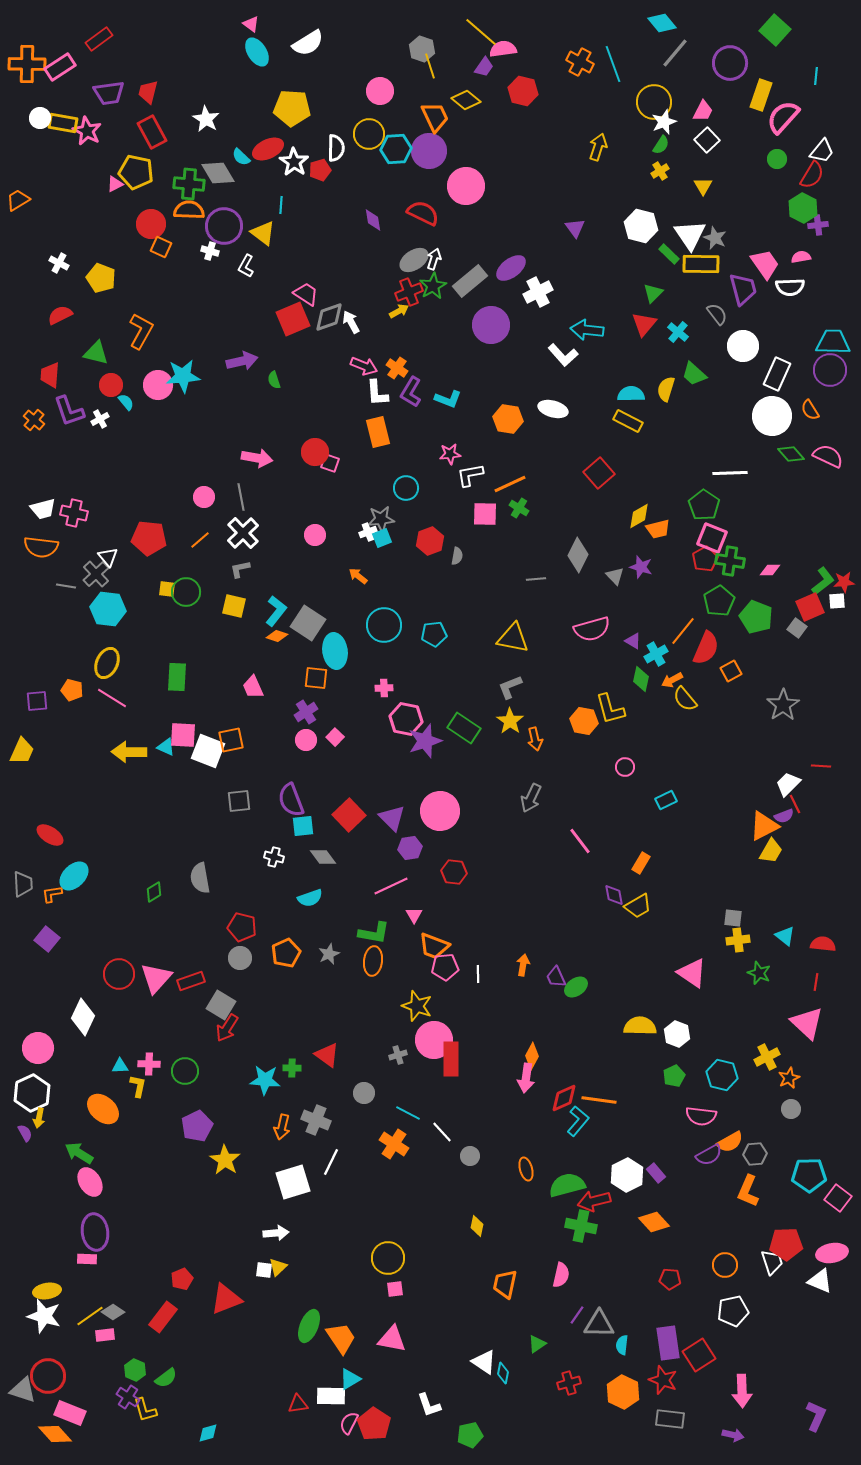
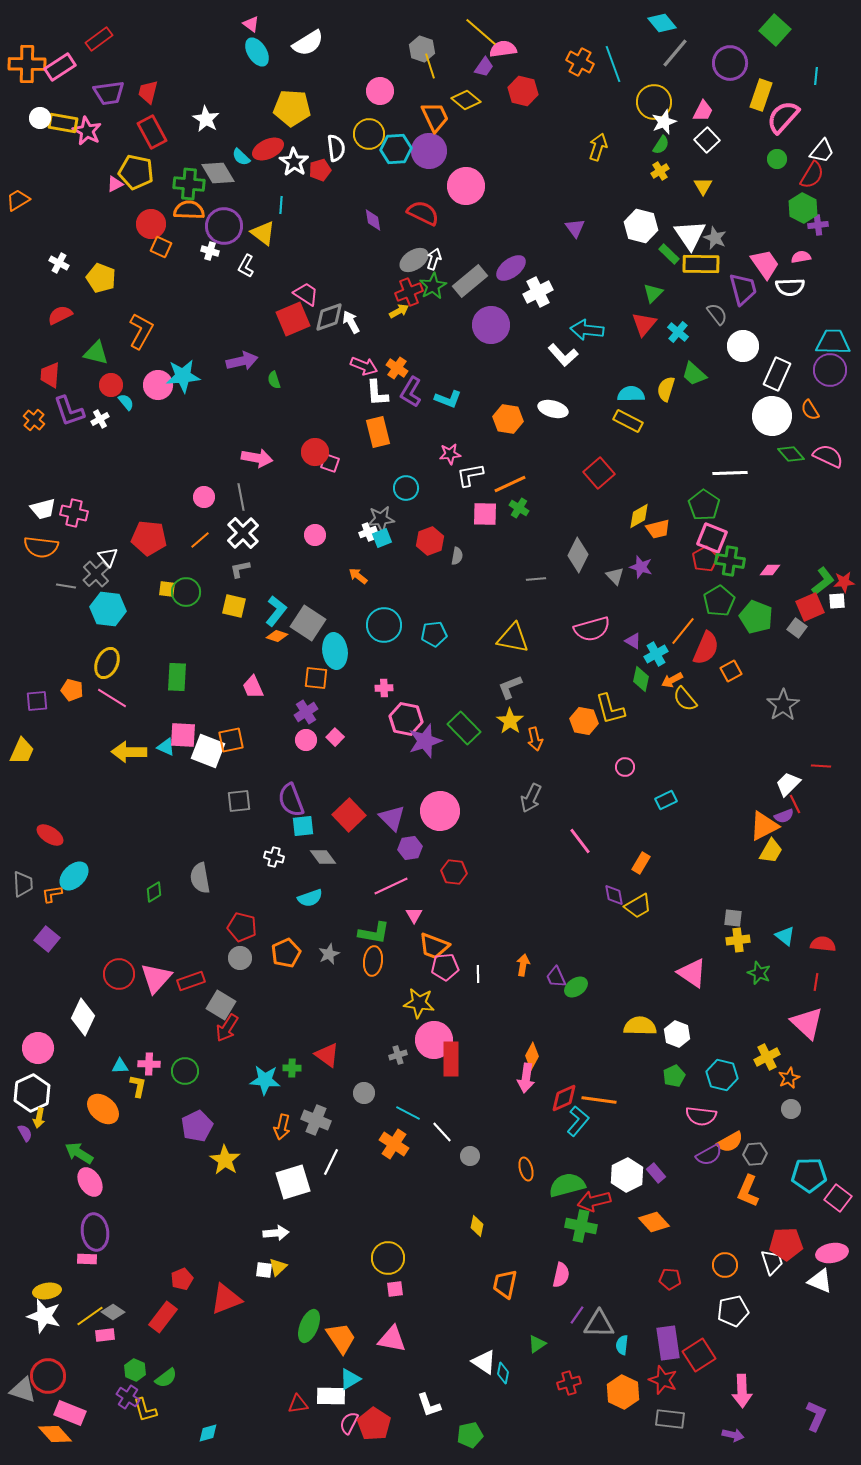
white semicircle at (336, 148): rotated 8 degrees counterclockwise
green rectangle at (464, 728): rotated 12 degrees clockwise
yellow star at (417, 1006): moved 2 px right, 3 px up; rotated 12 degrees counterclockwise
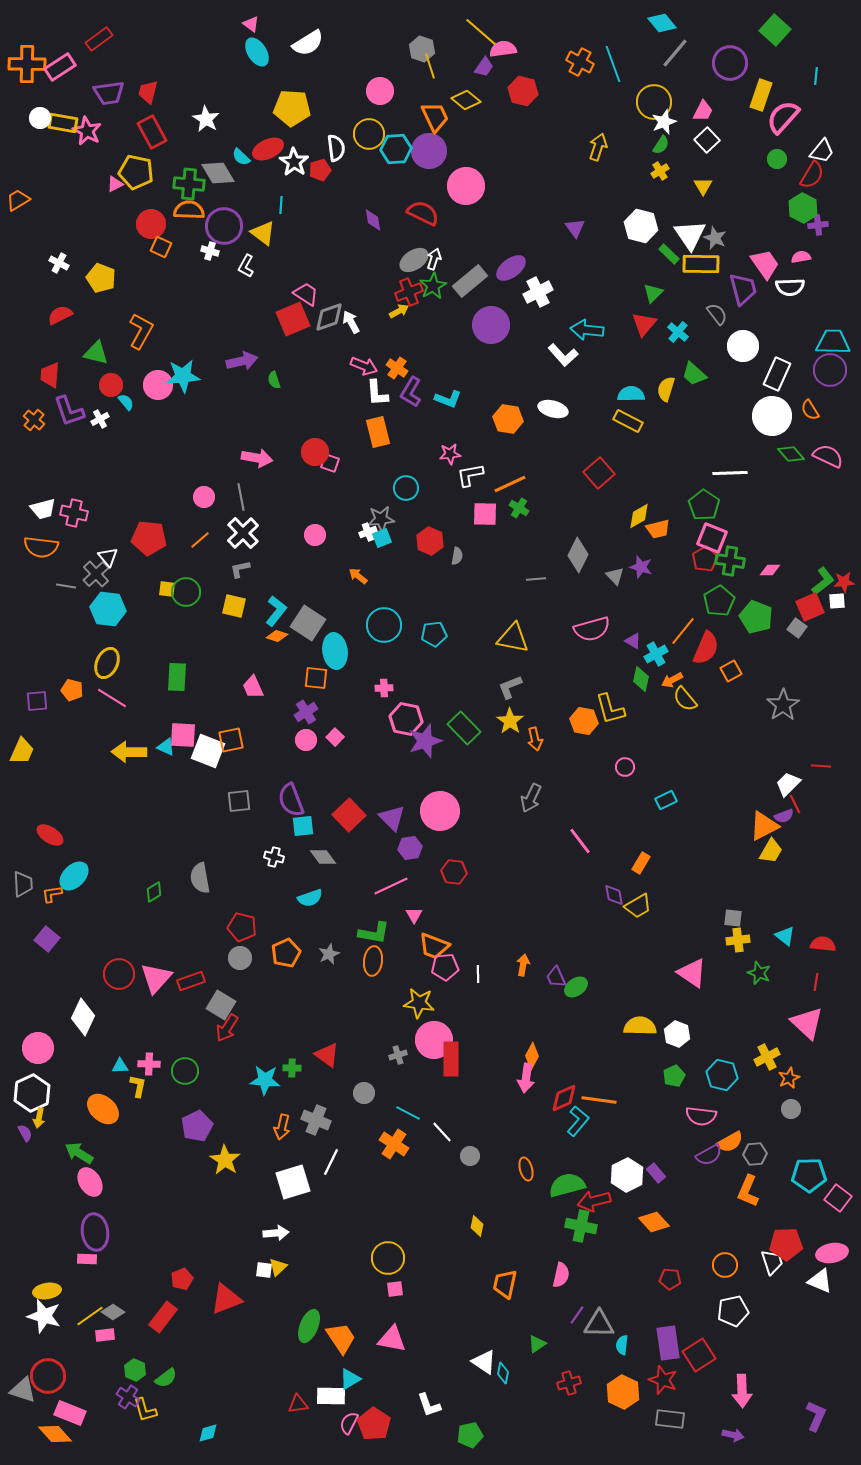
red hexagon at (430, 541): rotated 16 degrees counterclockwise
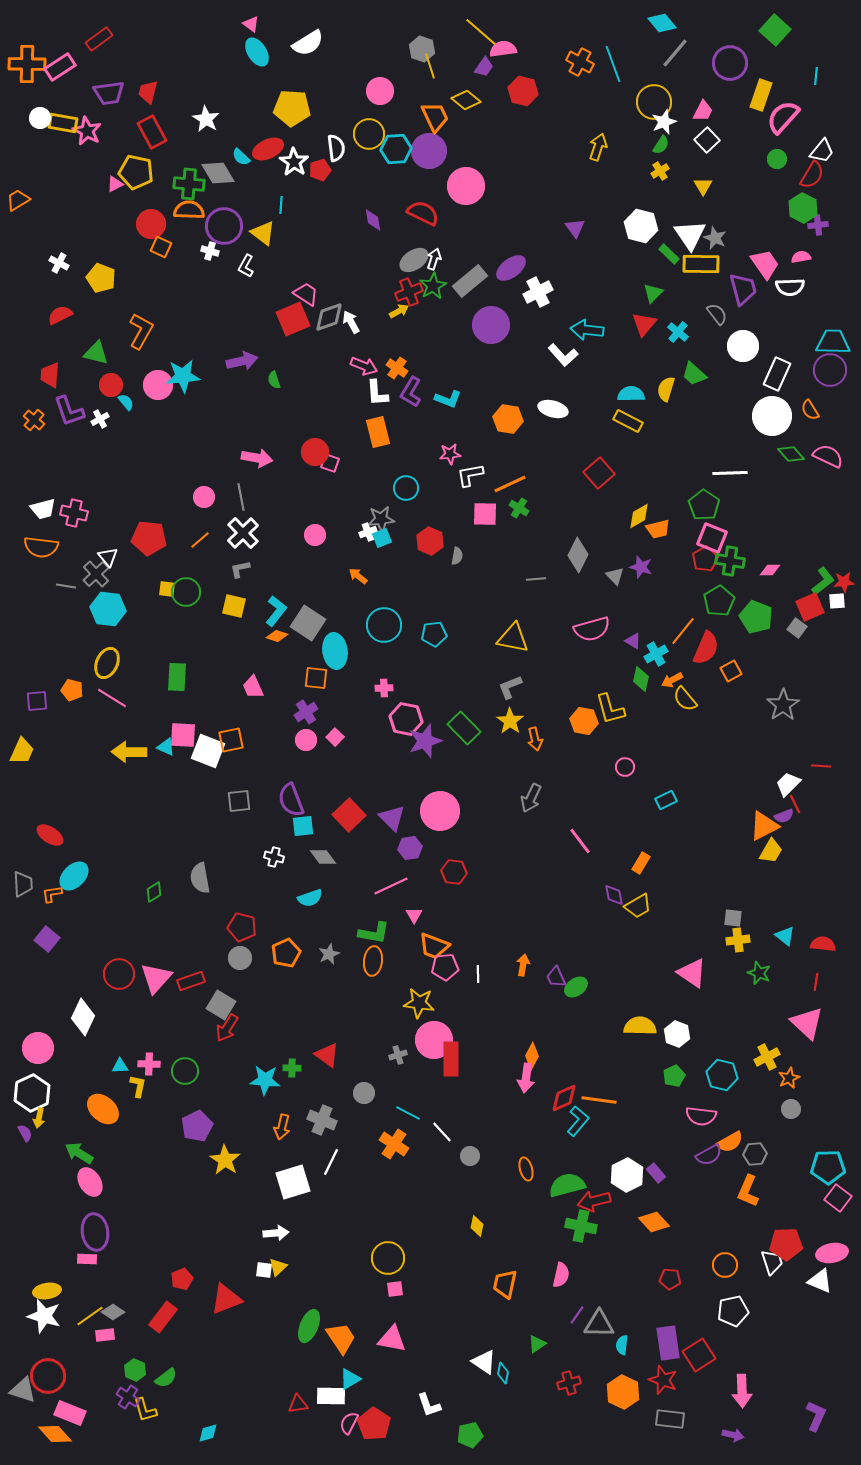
gray cross at (316, 1120): moved 6 px right
cyan pentagon at (809, 1175): moved 19 px right, 8 px up
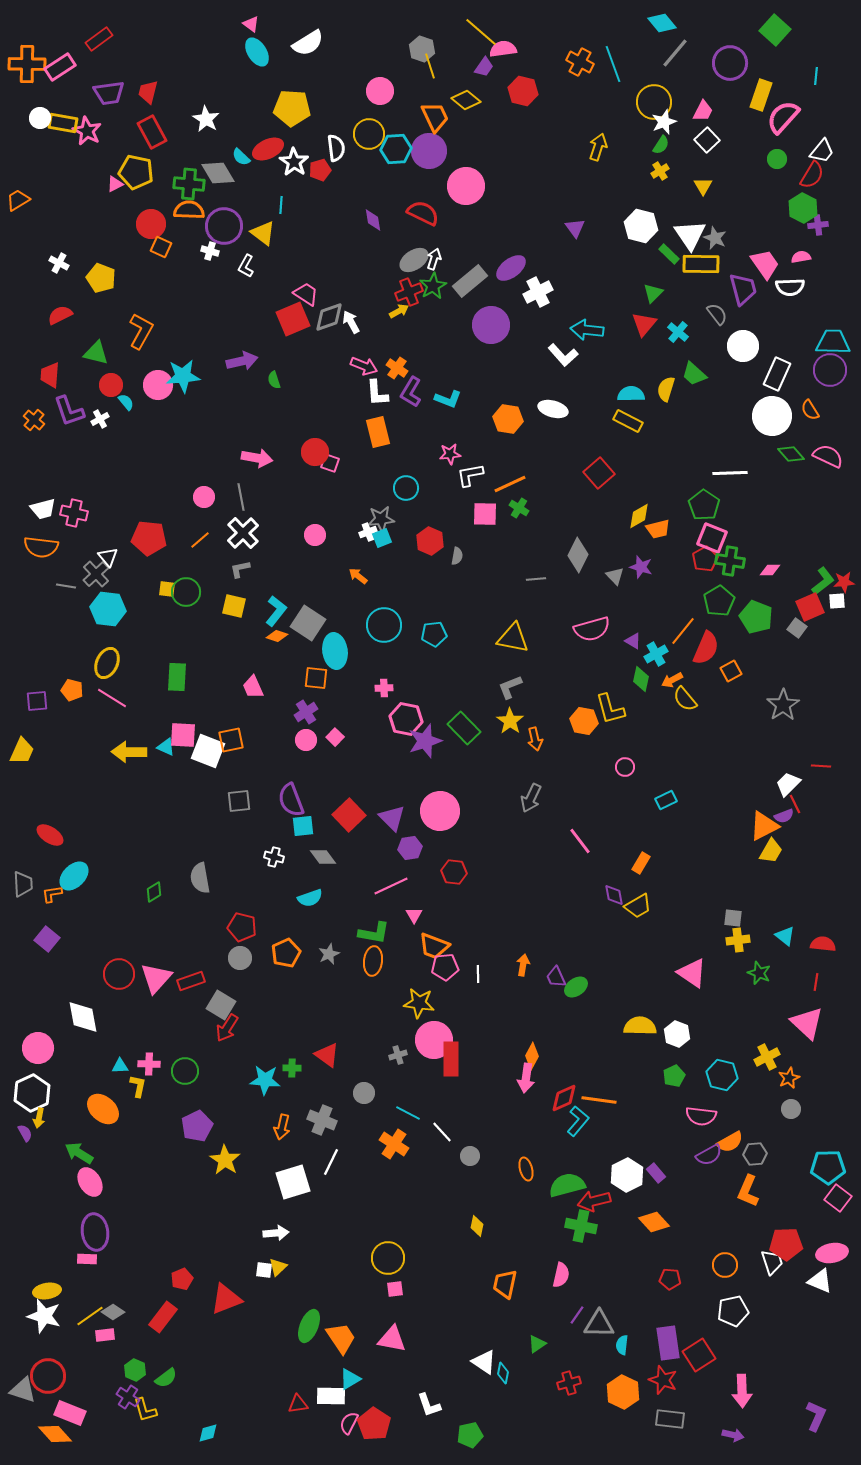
white diamond at (83, 1017): rotated 36 degrees counterclockwise
